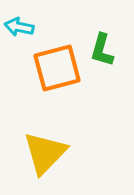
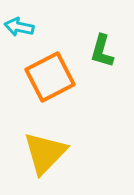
green L-shape: moved 1 px down
orange square: moved 7 px left, 9 px down; rotated 12 degrees counterclockwise
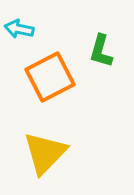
cyan arrow: moved 2 px down
green L-shape: moved 1 px left
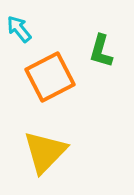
cyan arrow: rotated 40 degrees clockwise
yellow triangle: moved 1 px up
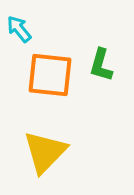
green L-shape: moved 14 px down
orange square: moved 2 px up; rotated 33 degrees clockwise
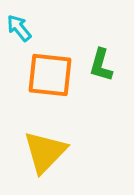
cyan arrow: moved 1 px up
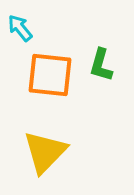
cyan arrow: moved 1 px right
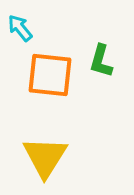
green L-shape: moved 4 px up
yellow triangle: moved 5 px down; rotated 12 degrees counterclockwise
